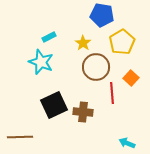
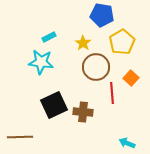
cyan star: rotated 15 degrees counterclockwise
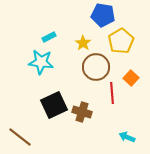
blue pentagon: moved 1 px right
yellow pentagon: moved 1 px left, 1 px up
brown cross: moved 1 px left; rotated 12 degrees clockwise
brown line: rotated 40 degrees clockwise
cyan arrow: moved 6 px up
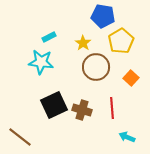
blue pentagon: moved 1 px down
red line: moved 15 px down
brown cross: moved 2 px up
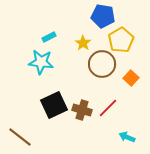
yellow pentagon: moved 1 px up
brown circle: moved 6 px right, 3 px up
red line: moved 4 px left; rotated 50 degrees clockwise
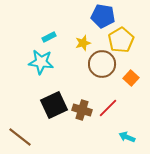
yellow star: rotated 21 degrees clockwise
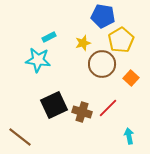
cyan star: moved 3 px left, 2 px up
brown cross: moved 2 px down
cyan arrow: moved 2 px right, 1 px up; rotated 56 degrees clockwise
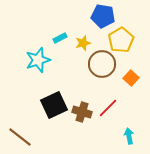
cyan rectangle: moved 11 px right, 1 px down
cyan star: rotated 25 degrees counterclockwise
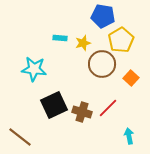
cyan rectangle: rotated 32 degrees clockwise
cyan star: moved 4 px left, 9 px down; rotated 25 degrees clockwise
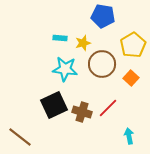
yellow pentagon: moved 12 px right, 5 px down
cyan star: moved 31 px right
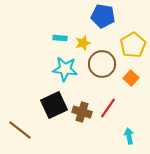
red line: rotated 10 degrees counterclockwise
brown line: moved 7 px up
